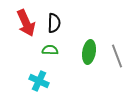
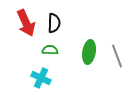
cyan cross: moved 2 px right, 3 px up
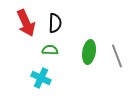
black semicircle: moved 1 px right
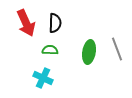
gray line: moved 7 px up
cyan cross: moved 2 px right
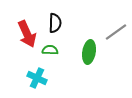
red arrow: moved 1 px right, 11 px down
gray line: moved 1 px left, 17 px up; rotated 75 degrees clockwise
cyan cross: moved 6 px left
